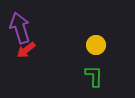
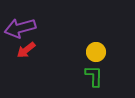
purple arrow: rotated 88 degrees counterclockwise
yellow circle: moved 7 px down
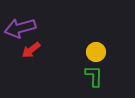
red arrow: moved 5 px right
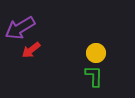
purple arrow: rotated 16 degrees counterclockwise
yellow circle: moved 1 px down
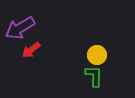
yellow circle: moved 1 px right, 2 px down
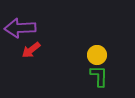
purple arrow: rotated 28 degrees clockwise
green L-shape: moved 5 px right
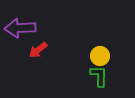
red arrow: moved 7 px right
yellow circle: moved 3 px right, 1 px down
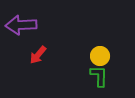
purple arrow: moved 1 px right, 3 px up
red arrow: moved 5 px down; rotated 12 degrees counterclockwise
